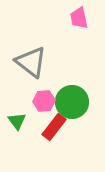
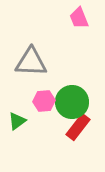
pink trapezoid: rotated 10 degrees counterclockwise
gray triangle: rotated 36 degrees counterclockwise
green triangle: rotated 30 degrees clockwise
red rectangle: moved 24 px right
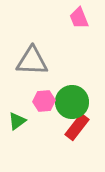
gray triangle: moved 1 px right, 1 px up
red rectangle: moved 1 px left
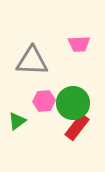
pink trapezoid: moved 26 px down; rotated 70 degrees counterclockwise
green circle: moved 1 px right, 1 px down
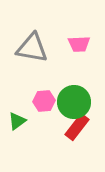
gray triangle: moved 13 px up; rotated 8 degrees clockwise
green circle: moved 1 px right, 1 px up
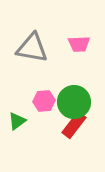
red rectangle: moved 3 px left, 2 px up
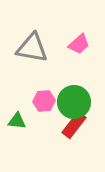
pink trapezoid: rotated 40 degrees counterclockwise
green triangle: rotated 42 degrees clockwise
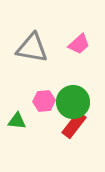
green circle: moved 1 px left
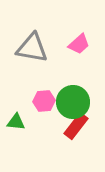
green triangle: moved 1 px left, 1 px down
red rectangle: moved 2 px right, 1 px down
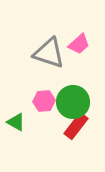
gray triangle: moved 17 px right, 5 px down; rotated 8 degrees clockwise
green triangle: rotated 24 degrees clockwise
